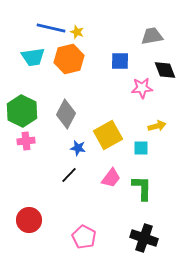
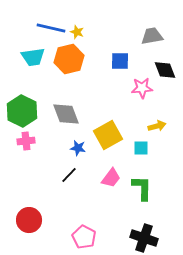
gray diamond: rotated 48 degrees counterclockwise
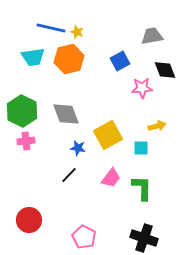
blue square: rotated 30 degrees counterclockwise
